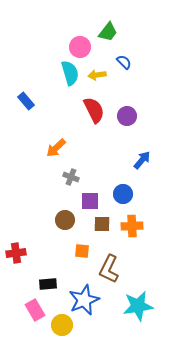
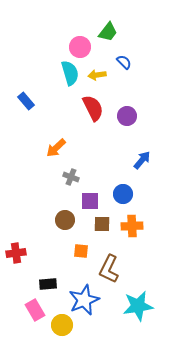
red semicircle: moved 1 px left, 2 px up
orange square: moved 1 px left
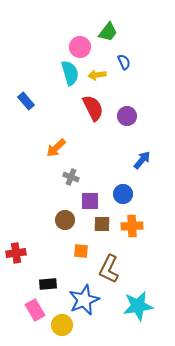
blue semicircle: rotated 21 degrees clockwise
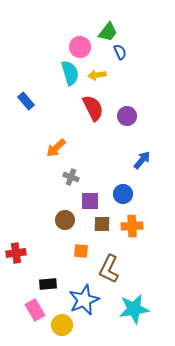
blue semicircle: moved 4 px left, 10 px up
cyan star: moved 4 px left, 3 px down
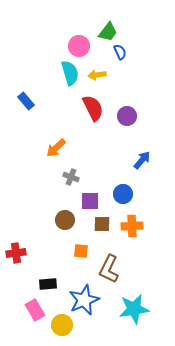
pink circle: moved 1 px left, 1 px up
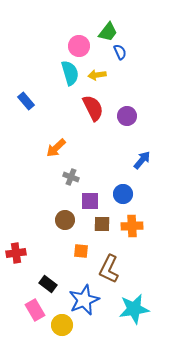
black rectangle: rotated 42 degrees clockwise
